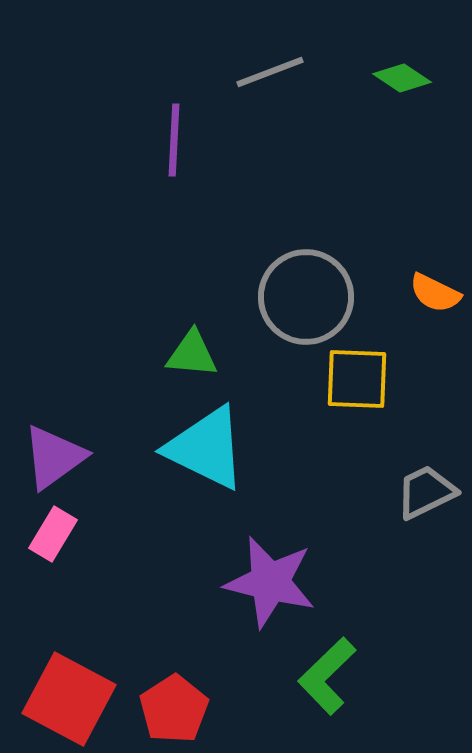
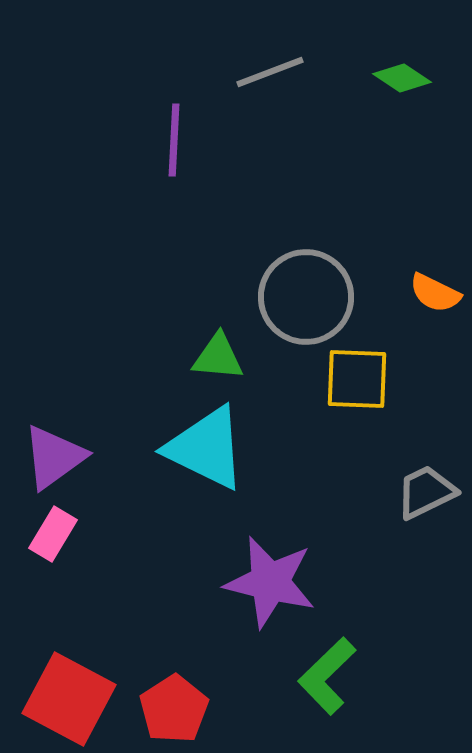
green triangle: moved 26 px right, 3 px down
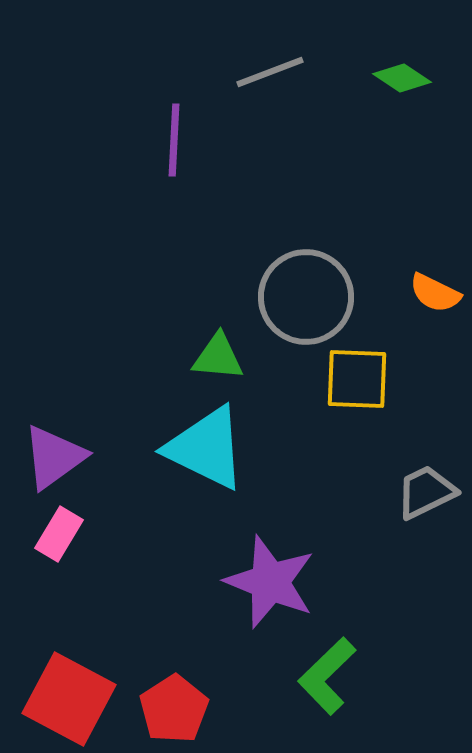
pink rectangle: moved 6 px right
purple star: rotated 8 degrees clockwise
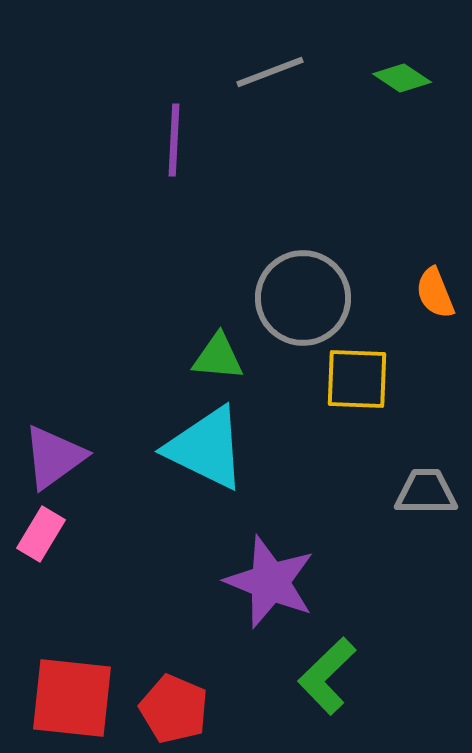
orange semicircle: rotated 42 degrees clockwise
gray circle: moved 3 px left, 1 px down
gray trapezoid: rotated 26 degrees clockwise
pink rectangle: moved 18 px left
red square: moved 3 px right, 1 px up; rotated 22 degrees counterclockwise
red pentagon: rotated 16 degrees counterclockwise
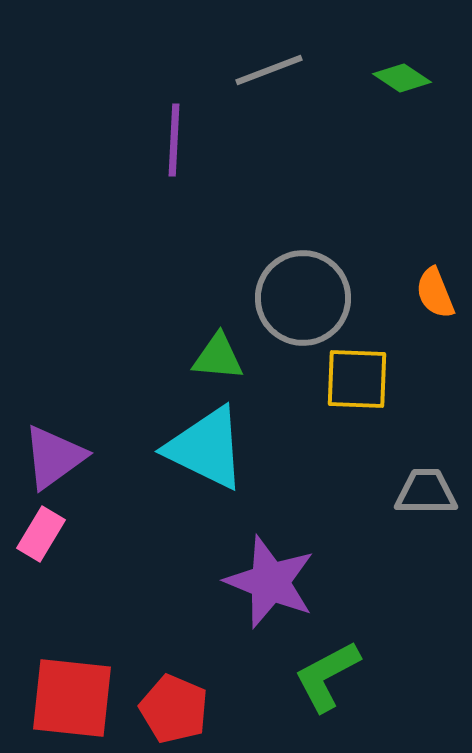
gray line: moved 1 px left, 2 px up
green L-shape: rotated 16 degrees clockwise
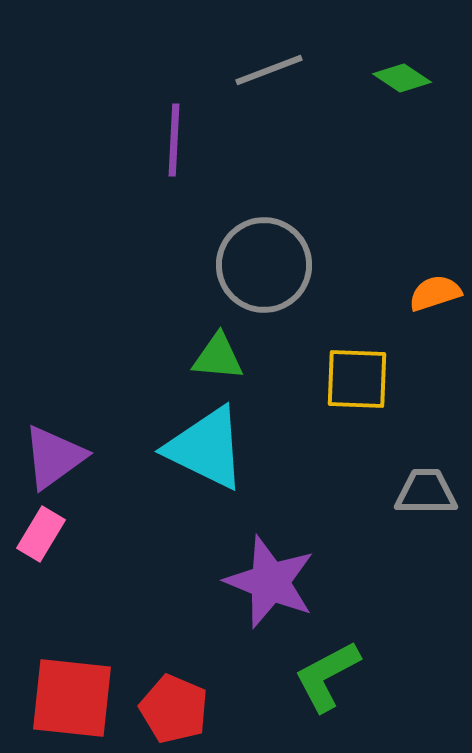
orange semicircle: rotated 94 degrees clockwise
gray circle: moved 39 px left, 33 px up
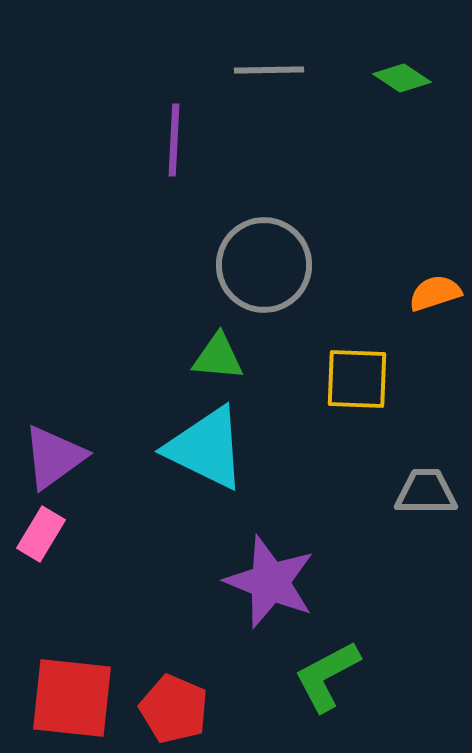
gray line: rotated 20 degrees clockwise
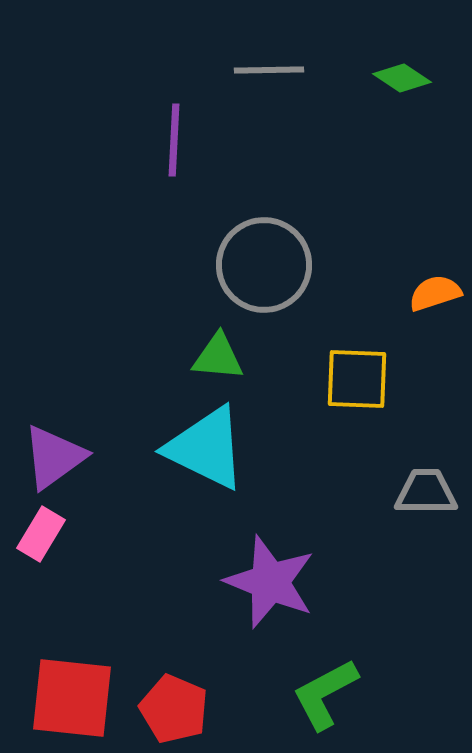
green L-shape: moved 2 px left, 18 px down
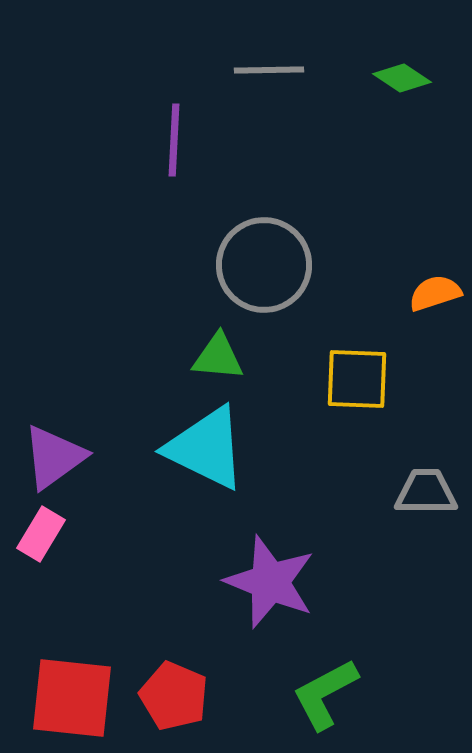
red pentagon: moved 13 px up
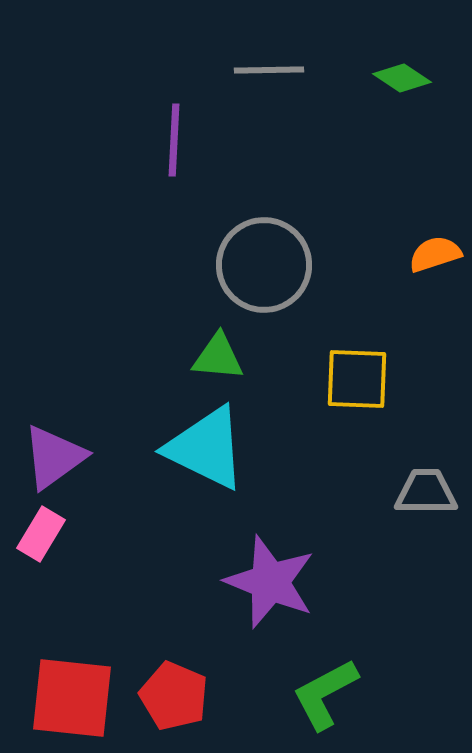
orange semicircle: moved 39 px up
